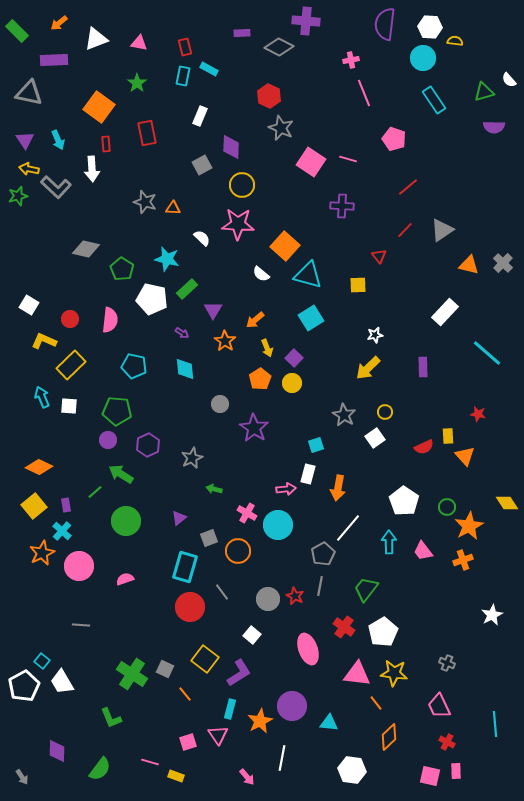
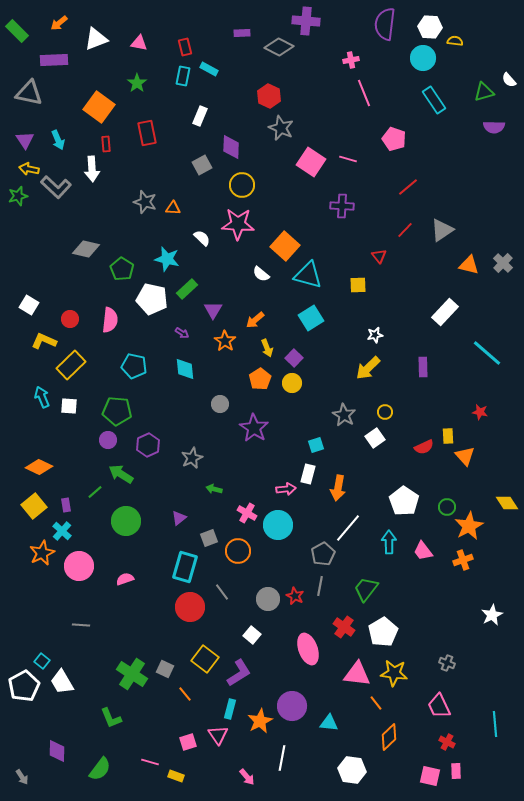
red star at (478, 414): moved 2 px right, 2 px up
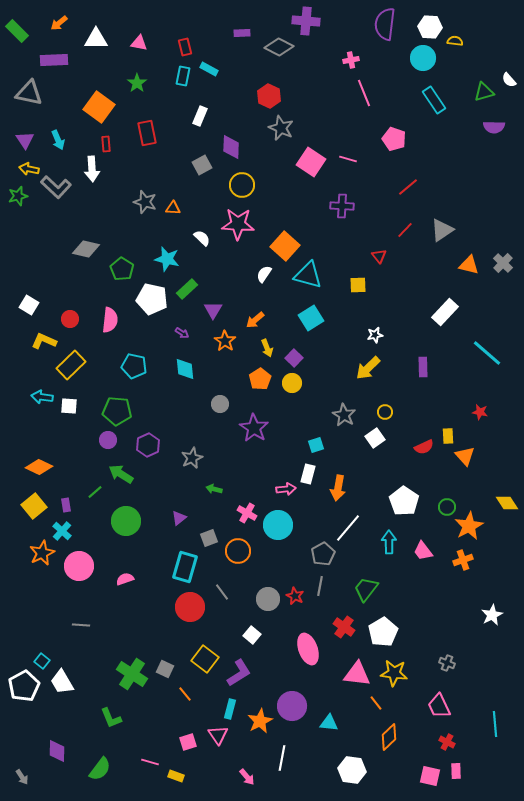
white triangle at (96, 39): rotated 20 degrees clockwise
white semicircle at (261, 274): moved 3 px right; rotated 84 degrees clockwise
cyan arrow at (42, 397): rotated 60 degrees counterclockwise
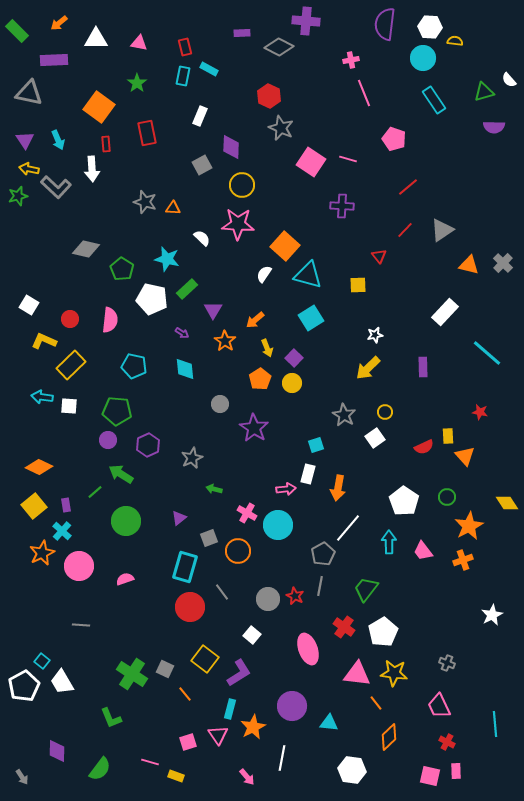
green circle at (447, 507): moved 10 px up
orange star at (260, 721): moved 7 px left, 6 px down
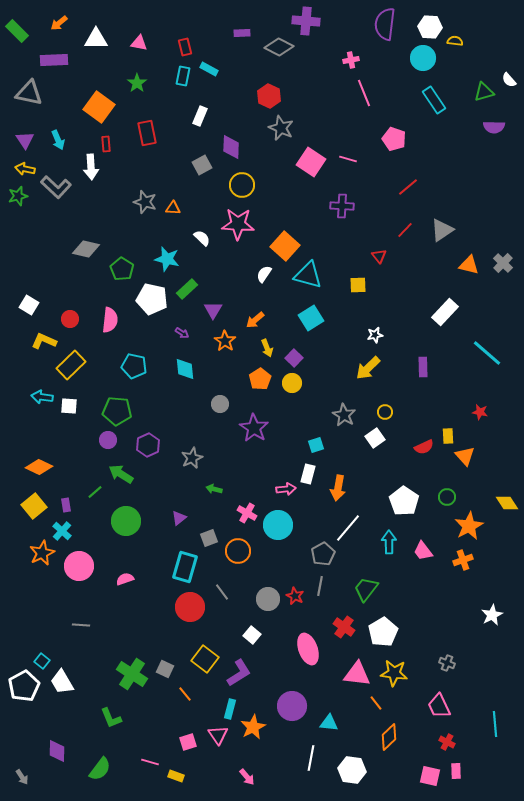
yellow arrow at (29, 169): moved 4 px left
white arrow at (92, 169): moved 1 px left, 2 px up
white line at (282, 758): moved 29 px right
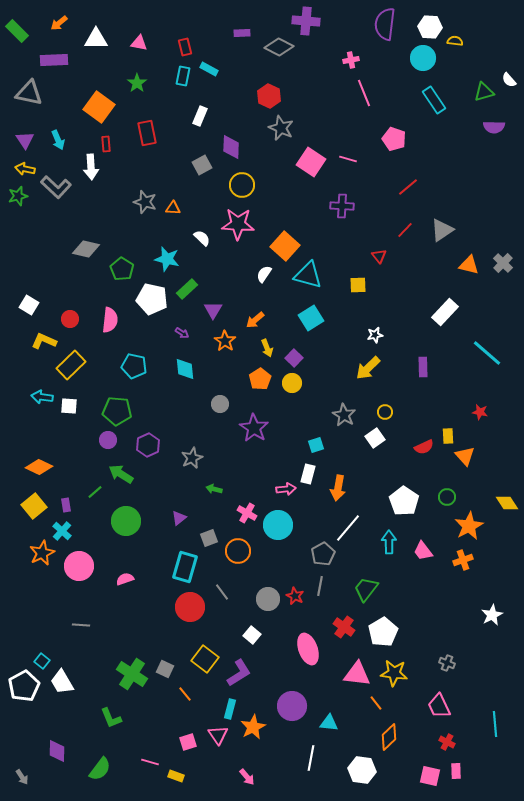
white hexagon at (352, 770): moved 10 px right
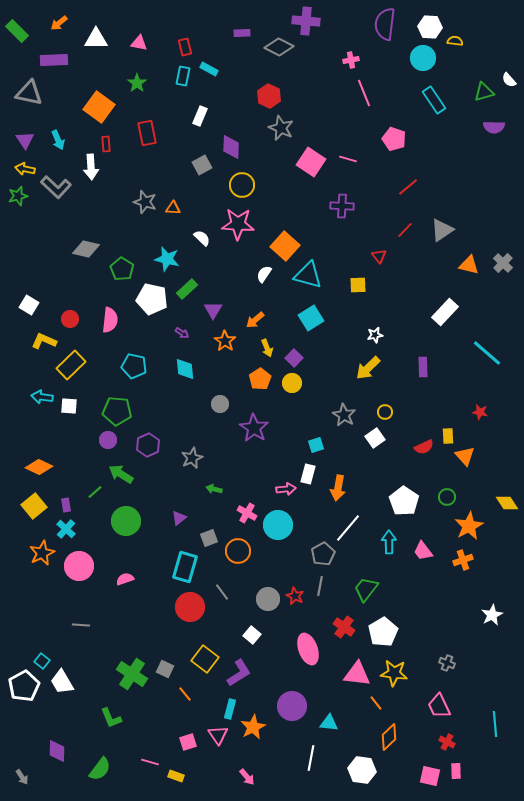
cyan cross at (62, 531): moved 4 px right, 2 px up
